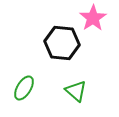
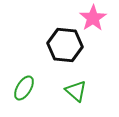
black hexagon: moved 3 px right, 2 px down
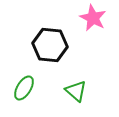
pink star: rotated 12 degrees counterclockwise
black hexagon: moved 15 px left
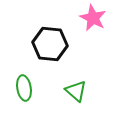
black hexagon: moved 1 px up
green ellipse: rotated 40 degrees counterclockwise
